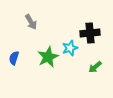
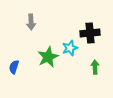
gray arrow: rotated 28 degrees clockwise
blue semicircle: moved 9 px down
green arrow: rotated 128 degrees clockwise
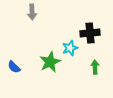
gray arrow: moved 1 px right, 10 px up
green star: moved 2 px right, 5 px down
blue semicircle: rotated 64 degrees counterclockwise
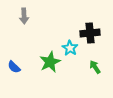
gray arrow: moved 8 px left, 4 px down
cyan star: rotated 21 degrees counterclockwise
green arrow: rotated 32 degrees counterclockwise
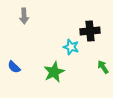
black cross: moved 2 px up
cyan star: moved 1 px right, 1 px up; rotated 14 degrees counterclockwise
green star: moved 4 px right, 10 px down
green arrow: moved 8 px right
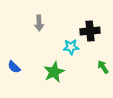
gray arrow: moved 15 px right, 7 px down
cyan star: rotated 21 degrees counterclockwise
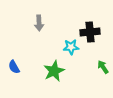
black cross: moved 1 px down
blue semicircle: rotated 16 degrees clockwise
green star: moved 1 px up
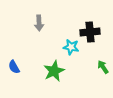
cyan star: rotated 14 degrees clockwise
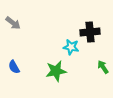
gray arrow: moved 26 px left; rotated 49 degrees counterclockwise
green star: moved 2 px right; rotated 15 degrees clockwise
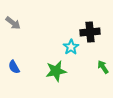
cyan star: rotated 28 degrees clockwise
